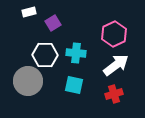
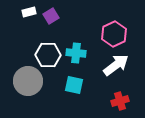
purple square: moved 2 px left, 7 px up
white hexagon: moved 3 px right
red cross: moved 6 px right, 7 px down
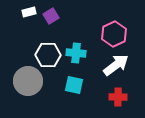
red cross: moved 2 px left, 4 px up; rotated 18 degrees clockwise
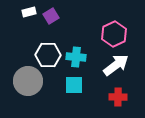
cyan cross: moved 4 px down
cyan square: rotated 12 degrees counterclockwise
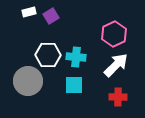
white arrow: rotated 8 degrees counterclockwise
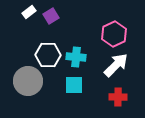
white rectangle: rotated 24 degrees counterclockwise
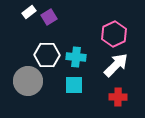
purple square: moved 2 px left, 1 px down
white hexagon: moved 1 px left
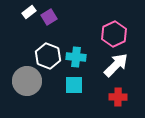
white hexagon: moved 1 px right, 1 px down; rotated 20 degrees clockwise
gray circle: moved 1 px left
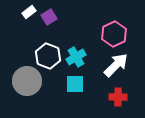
cyan cross: rotated 36 degrees counterclockwise
cyan square: moved 1 px right, 1 px up
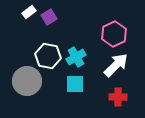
white hexagon: rotated 10 degrees counterclockwise
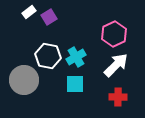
gray circle: moved 3 px left, 1 px up
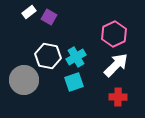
purple square: rotated 28 degrees counterclockwise
cyan square: moved 1 px left, 2 px up; rotated 18 degrees counterclockwise
